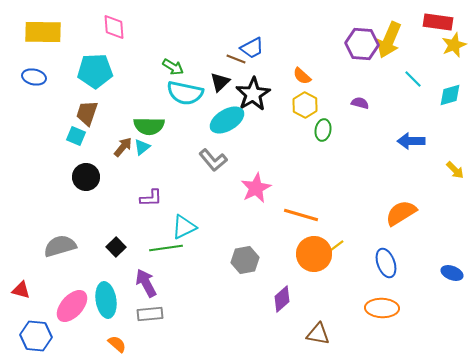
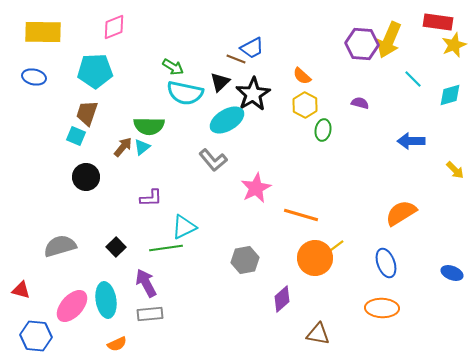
pink diamond at (114, 27): rotated 72 degrees clockwise
orange circle at (314, 254): moved 1 px right, 4 px down
orange semicircle at (117, 344): rotated 114 degrees clockwise
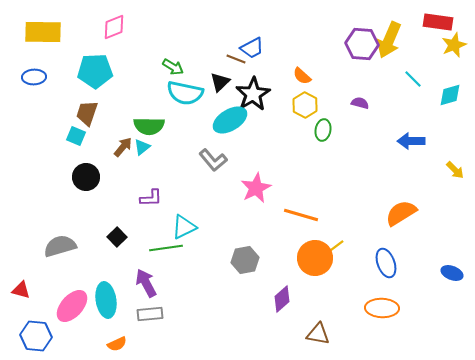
blue ellipse at (34, 77): rotated 15 degrees counterclockwise
cyan ellipse at (227, 120): moved 3 px right
black square at (116, 247): moved 1 px right, 10 px up
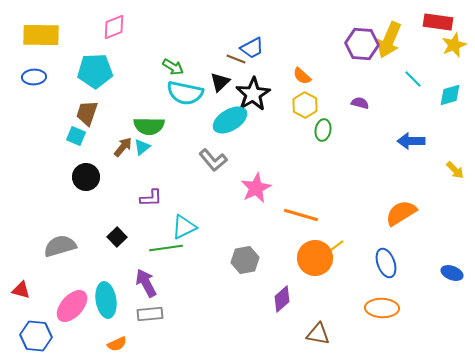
yellow rectangle at (43, 32): moved 2 px left, 3 px down
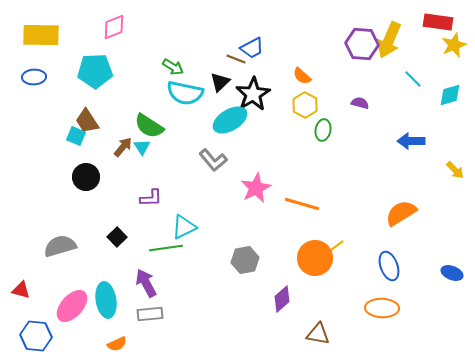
brown trapezoid at (87, 113): moved 8 px down; rotated 52 degrees counterclockwise
green semicircle at (149, 126): rotated 32 degrees clockwise
cyan triangle at (142, 147): rotated 24 degrees counterclockwise
orange line at (301, 215): moved 1 px right, 11 px up
blue ellipse at (386, 263): moved 3 px right, 3 px down
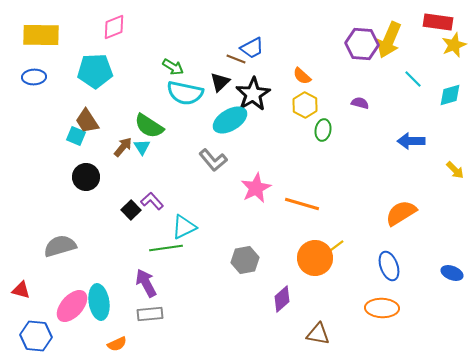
purple L-shape at (151, 198): moved 1 px right, 3 px down; rotated 130 degrees counterclockwise
black square at (117, 237): moved 14 px right, 27 px up
cyan ellipse at (106, 300): moved 7 px left, 2 px down
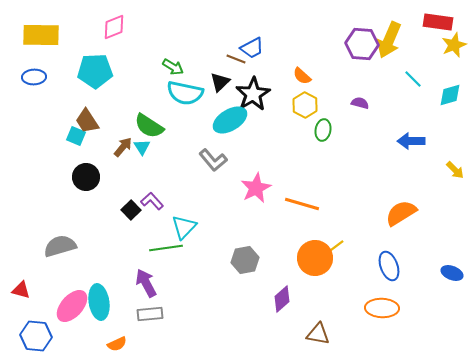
cyan triangle at (184, 227): rotated 20 degrees counterclockwise
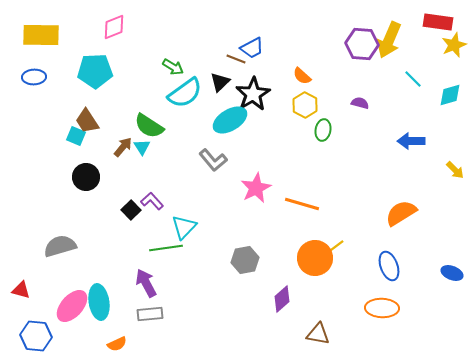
cyan semicircle at (185, 93): rotated 48 degrees counterclockwise
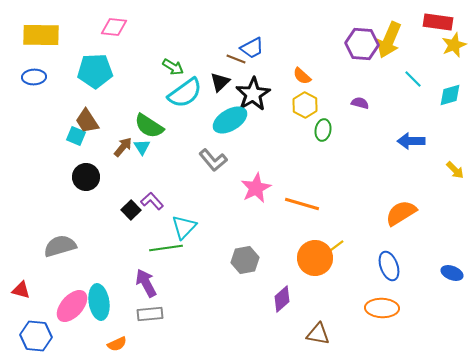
pink diamond at (114, 27): rotated 28 degrees clockwise
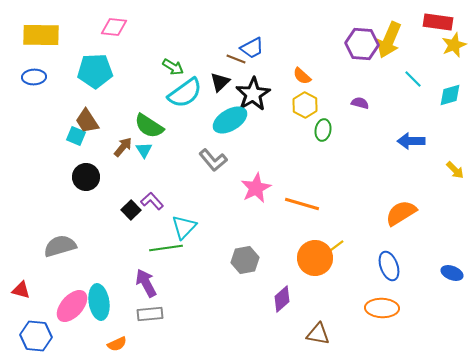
cyan triangle at (142, 147): moved 2 px right, 3 px down
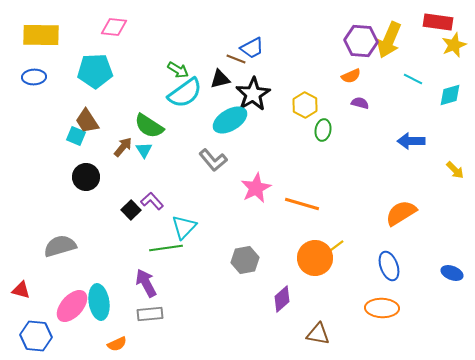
purple hexagon at (362, 44): moved 1 px left, 3 px up
green arrow at (173, 67): moved 5 px right, 3 px down
orange semicircle at (302, 76): moved 49 px right; rotated 66 degrees counterclockwise
cyan line at (413, 79): rotated 18 degrees counterclockwise
black triangle at (220, 82): moved 3 px up; rotated 30 degrees clockwise
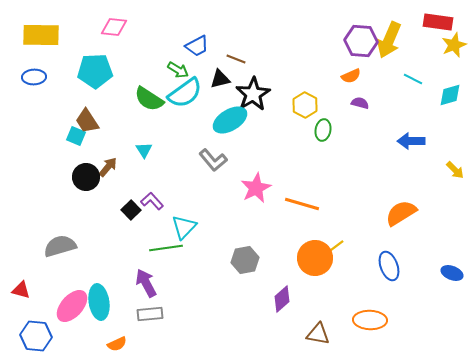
blue trapezoid at (252, 48): moved 55 px left, 2 px up
green semicircle at (149, 126): moved 27 px up
brown arrow at (123, 147): moved 15 px left, 20 px down
orange ellipse at (382, 308): moved 12 px left, 12 px down
